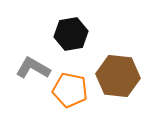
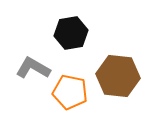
black hexagon: moved 1 px up
orange pentagon: moved 2 px down
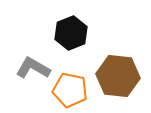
black hexagon: rotated 12 degrees counterclockwise
orange pentagon: moved 2 px up
